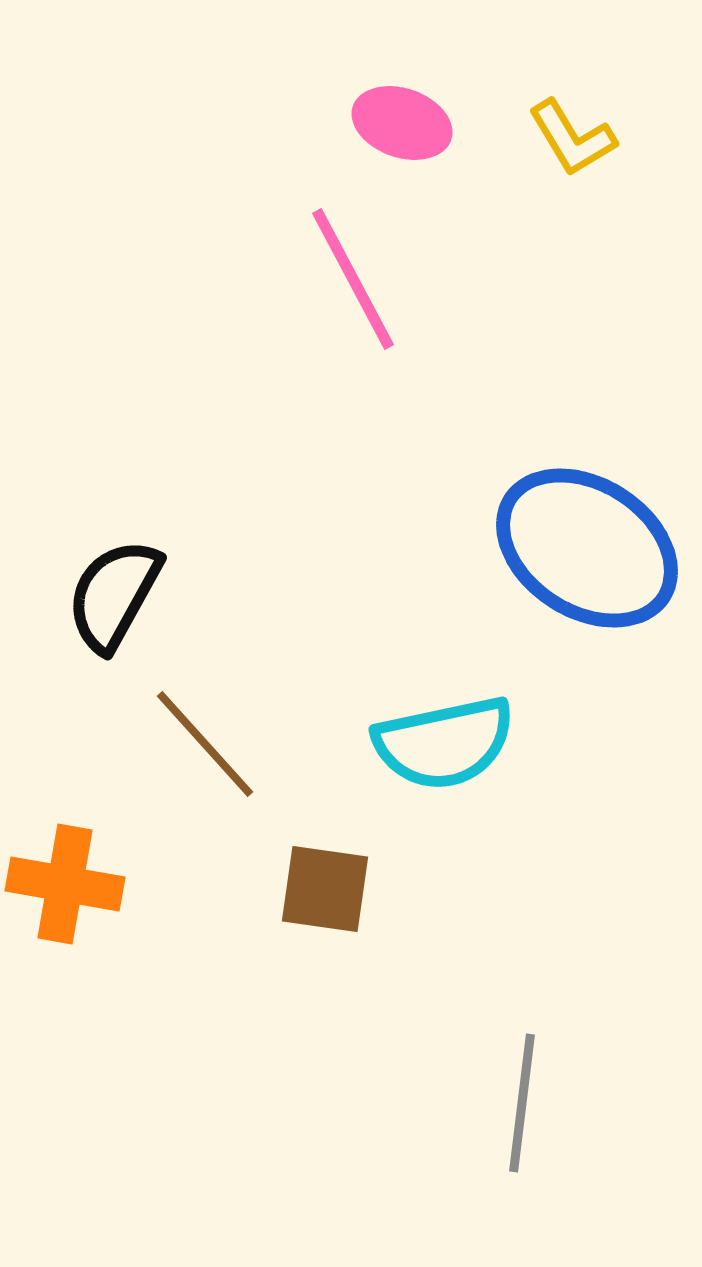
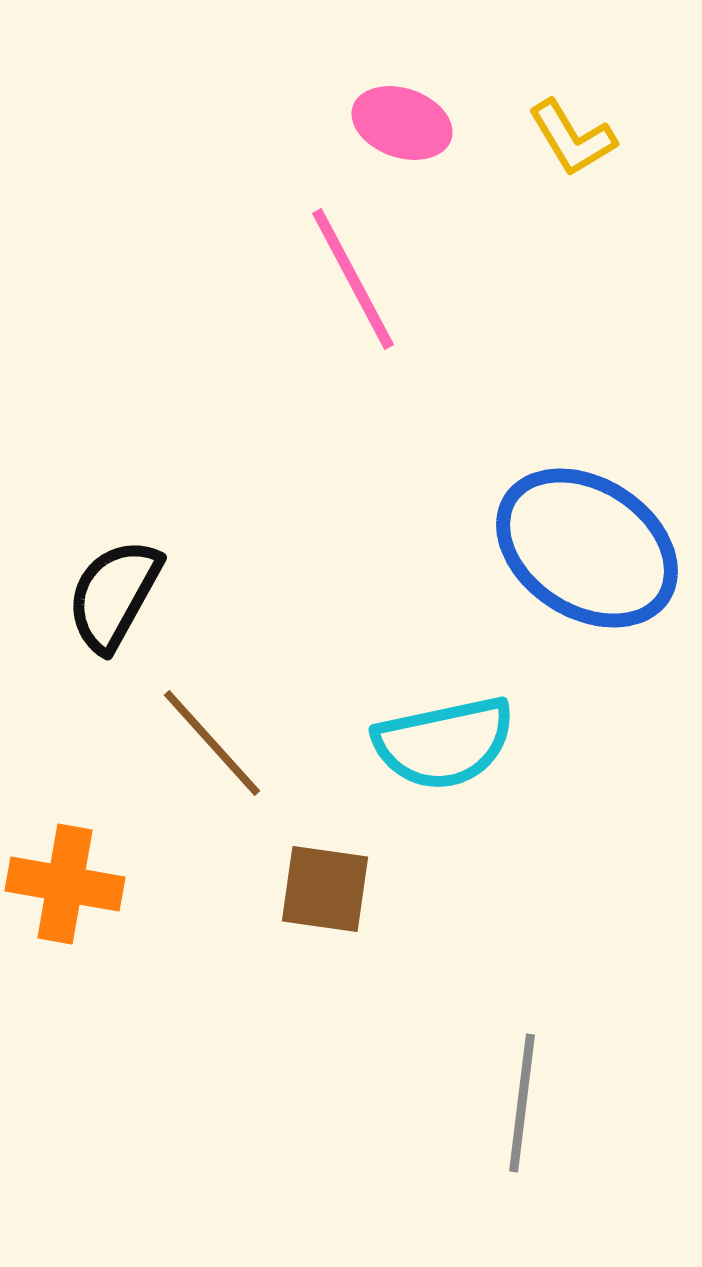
brown line: moved 7 px right, 1 px up
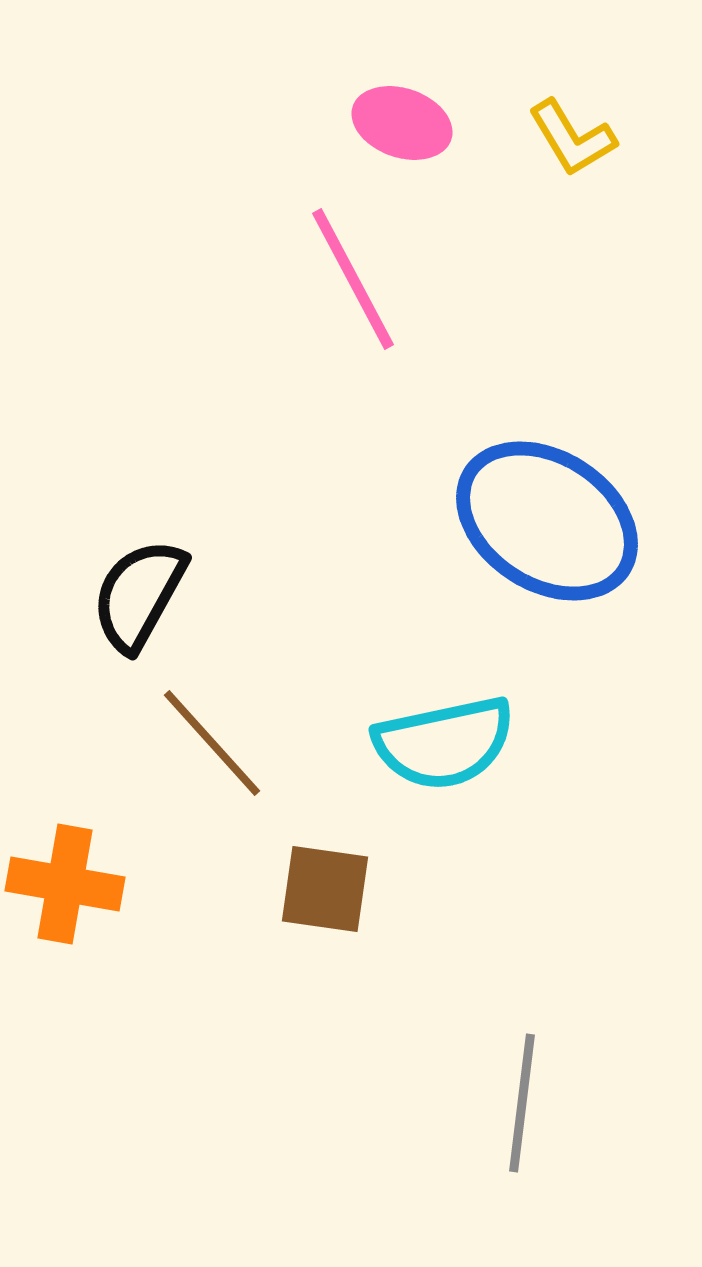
blue ellipse: moved 40 px left, 27 px up
black semicircle: moved 25 px right
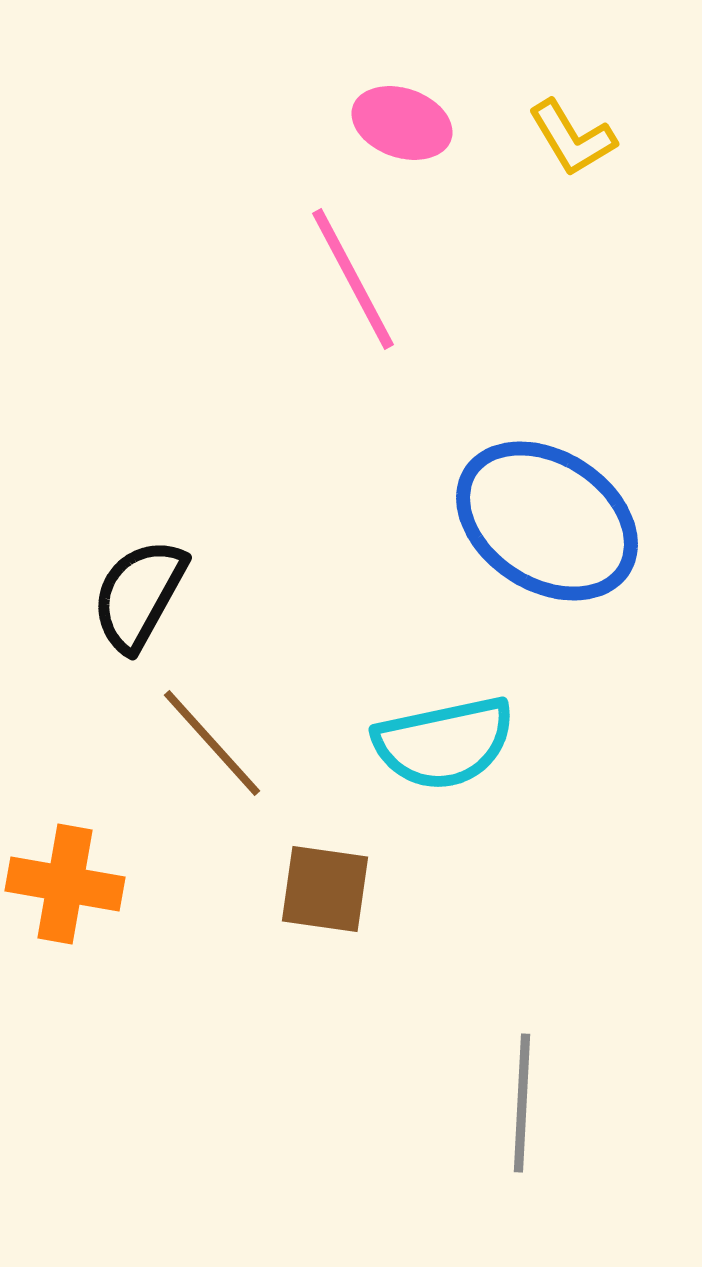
gray line: rotated 4 degrees counterclockwise
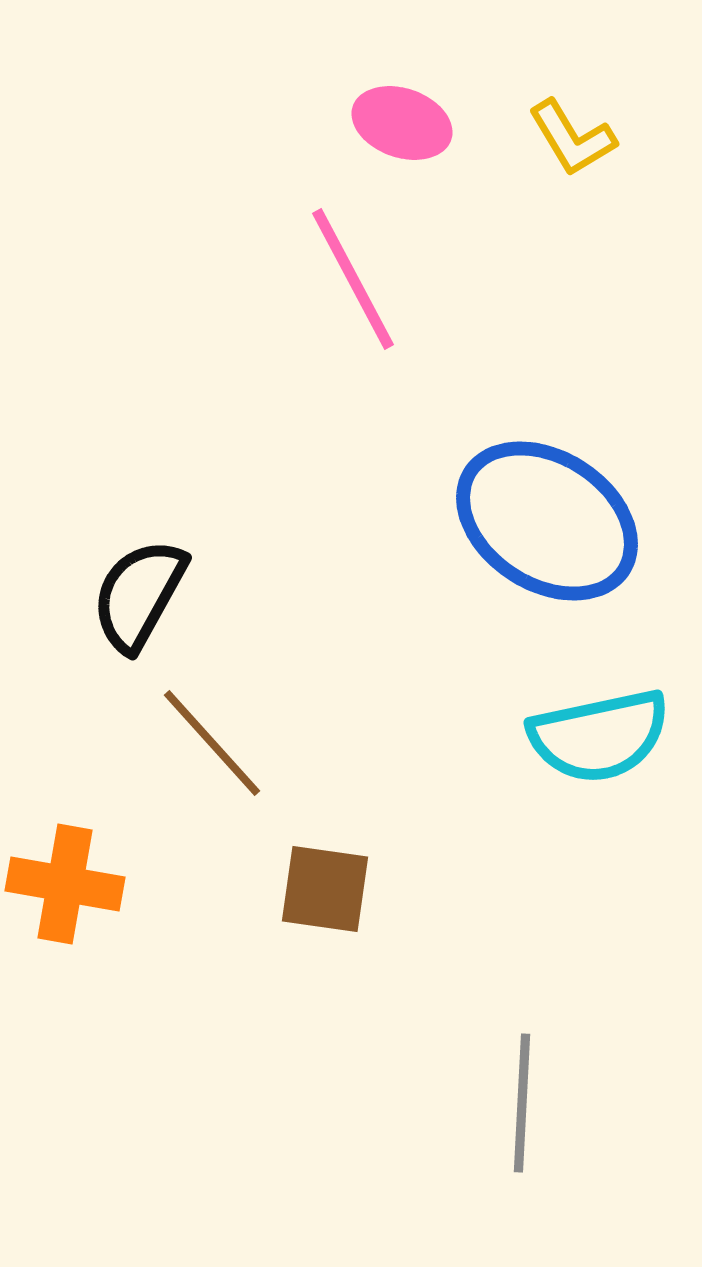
cyan semicircle: moved 155 px right, 7 px up
